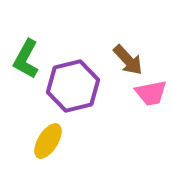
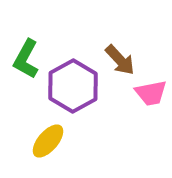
brown arrow: moved 8 px left
purple hexagon: rotated 15 degrees counterclockwise
yellow ellipse: rotated 9 degrees clockwise
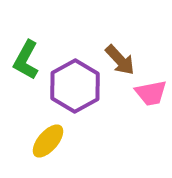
green L-shape: moved 1 px down
purple hexagon: moved 2 px right
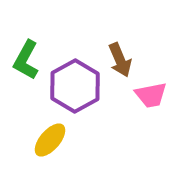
brown arrow: rotated 20 degrees clockwise
pink trapezoid: moved 2 px down
yellow ellipse: moved 2 px right, 1 px up
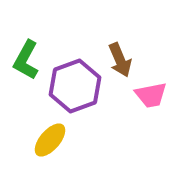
purple hexagon: rotated 9 degrees clockwise
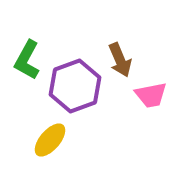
green L-shape: moved 1 px right
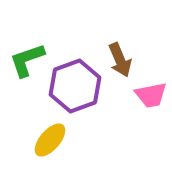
green L-shape: rotated 42 degrees clockwise
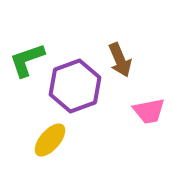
pink trapezoid: moved 2 px left, 16 px down
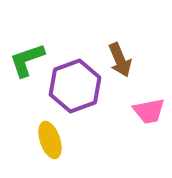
yellow ellipse: rotated 60 degrees counterclockwise
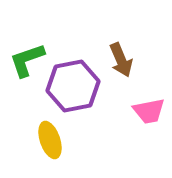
brown arrow: moved 1 px right
purple hexagon: moved 2 px left; rotated 9 degrees clockwise
